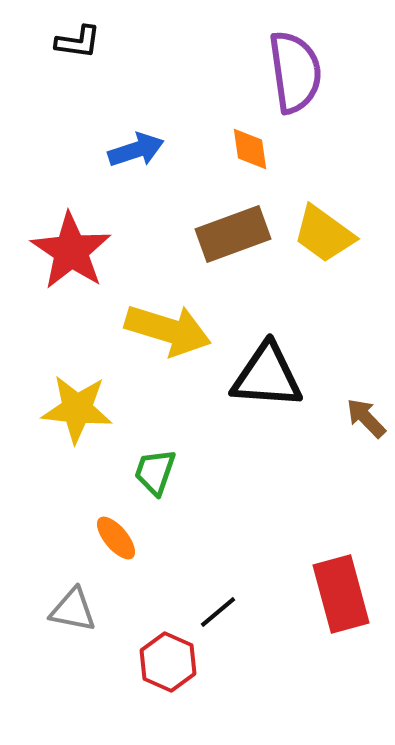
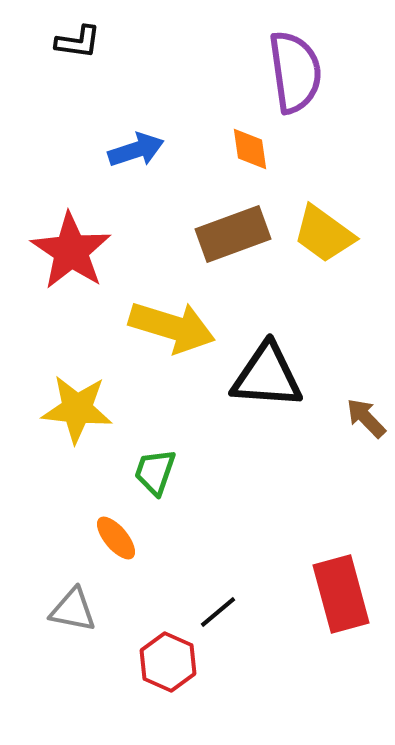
yellow arrow: moved 4 px right, 3 px up
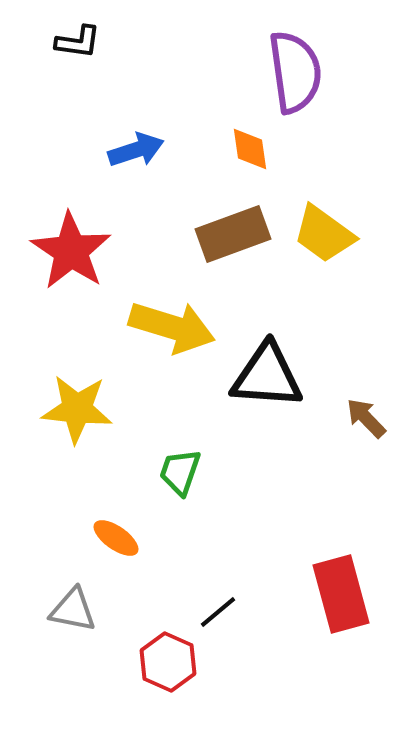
green trapezoid: moved 25 px right
orange ellipse: rotated 15 degrees counterclockwise
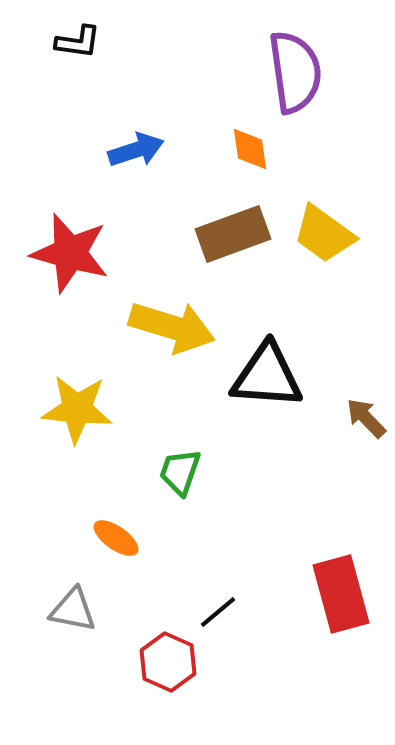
red star: moved 1 px left, 2 px down; rotated 18 degrees counterclockwise
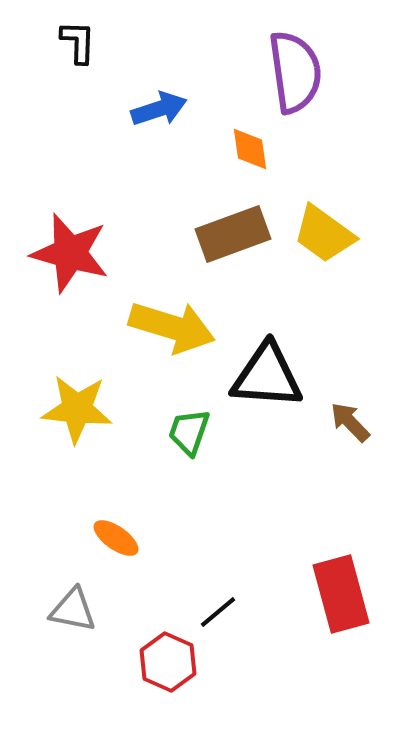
black L-shape: rotated 96 degrees counterclockwise
blue arrow: moved 23 px right, 41 px up
brown arrow: moved 16 px left, 4 px down
green trapezoid: moved 9 px right, 40 px up
